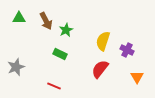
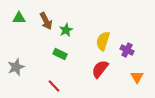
red line: rotated 24 degrees clockwise
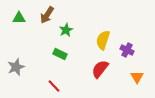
brown arrow: moved 1 px right, 6 px up; rotated 60 degrees clockwise
yellow semicircle: moved 1 px up
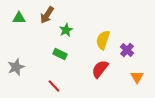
purple cross: rotated 16 degrees clockwise
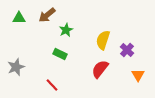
brown arrow: rotated 18 degrees clockwise
orange triangle: moved 1 px right, 2 px up
red line: moved 2 px left, 1 px up
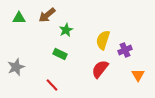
purple cross: moved 2 px left; rotated 24 degrees clockwise
